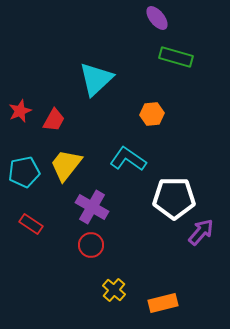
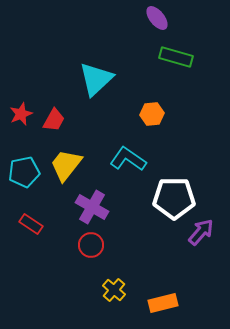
red star: moved 1 px right, 3 px down
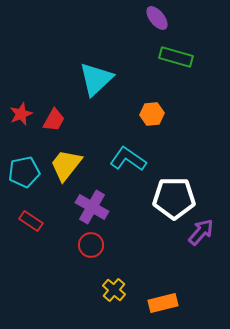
red rectangle: moved 3 px up
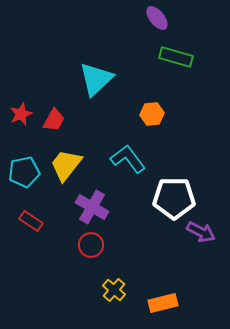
cyan L-shape: rotated 18 degrees clockwise
purple arrow: rotated 76 degrees clockwise
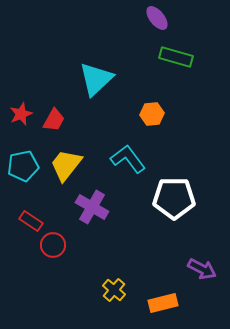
cyan pentagon: moved 1 px left, 6 px up
purple arrow: moved 1 px right, 37 px down
red circle: moved 38 px left
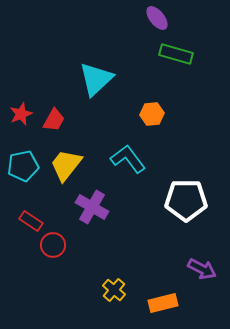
green rectangle: moved 3 px up
white pentagon: moved 12 px right, 2 px down
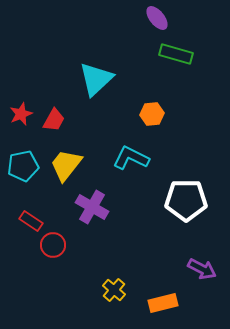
cyan L-shape: moved 3 px right, 1 px up; rotated 27 degrees counterclockwise
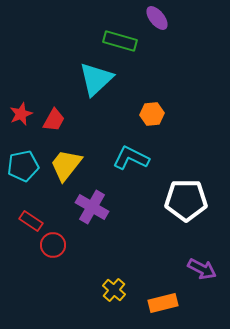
green rectangle: moved 56 px left, 13 px up
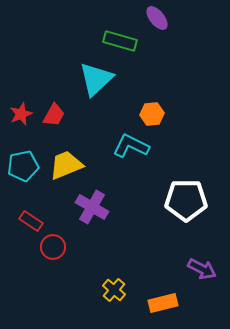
red trapezoid: moved 5 px up
cyan L-shape: moved 12 px up
yellow trapezoid: rotated 30 degrees clockwise
red circle: moved 2 px down
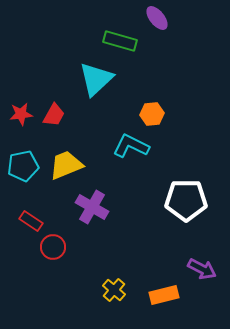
red star: rotated 15 degrees clockwise
orange rectangle: moved 1 px right, 8 px up
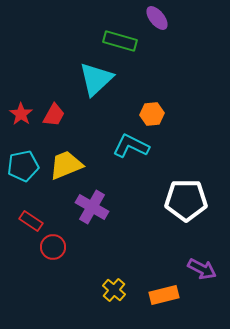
red star: rotated 30 degrees counterclockwise
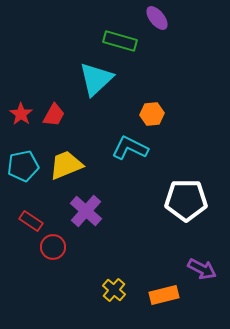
cyan L-shape: moved 1 px left, 2 px down
purple cross: moved 6 px left, 4 px down; rotated 12 degrees clockwise
